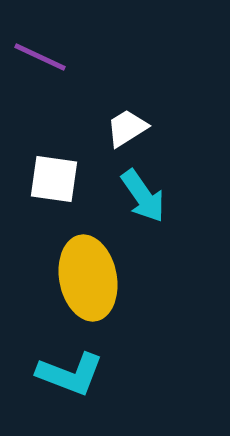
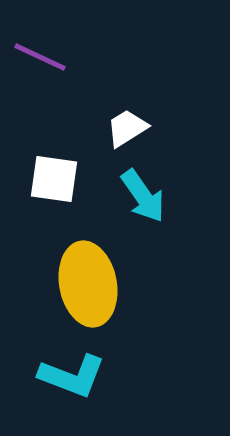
yellow ellipse: moved 6 px down
cyan L-shape: moved 2 px right, 2 px down
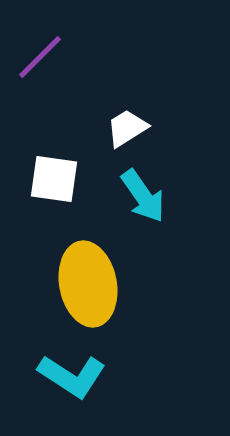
purple line: rotated 70 degrees counterclockwise
cyan L-shape: rotated 12 degrees clockwise
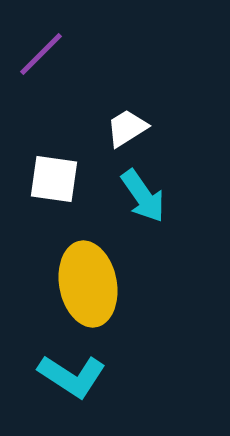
purple line: moved 1 px right, 3 px up
